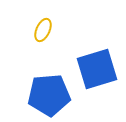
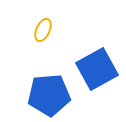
blue square: rotated 12 degrees counterclockwise
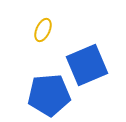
blue square: moved 10 px left, 4 px up; rotated 6 degrees clockwise
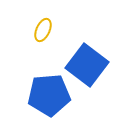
blue square: rotated 30 degrees counterclockwise
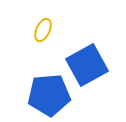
blue square: rotated 24 degrees clockwise
